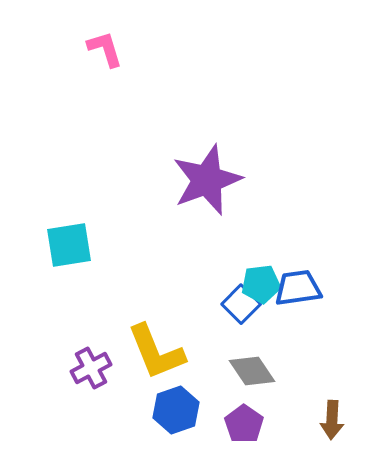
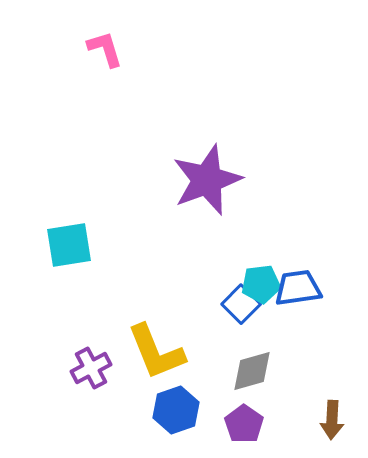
gray diamond: rotated 72 degrees counterclockwise
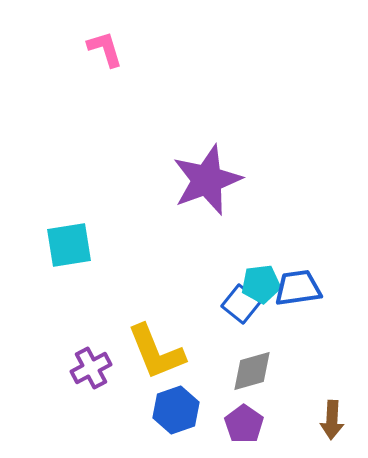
blue square: rotated 6 degrees counterclockwise
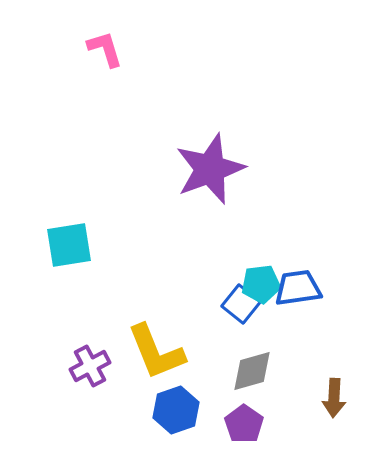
purple star: moved 3 px right, 11 px up
purple cross: moved 1 px left, 2 px up
brown arrow: moved 2 px right, 22 px up
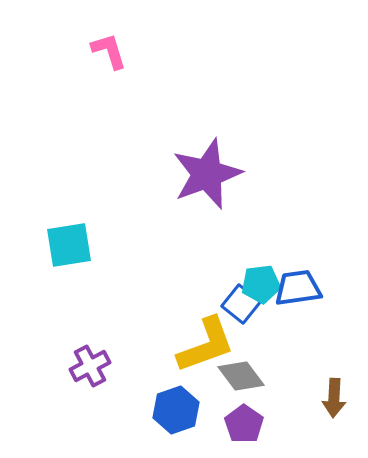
pink L-shape: moved 4 px right, 2 px down
purple star: moved 3 px left, 5 px down
yellow L-shape: moved 50 px right, 7 px up; rotated 88 degrees counterclockwise
gray diamond: moved 11 px left, 5 px down; rotated 69 degrees clockwise
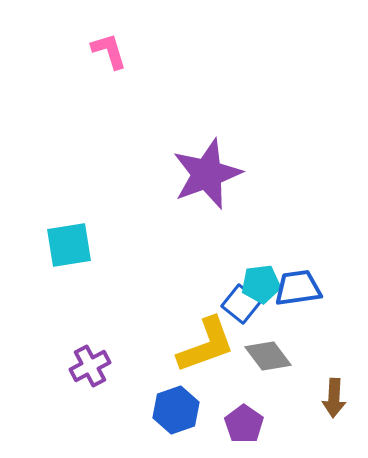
gray diamond: moved 27 px right, 20 px up
